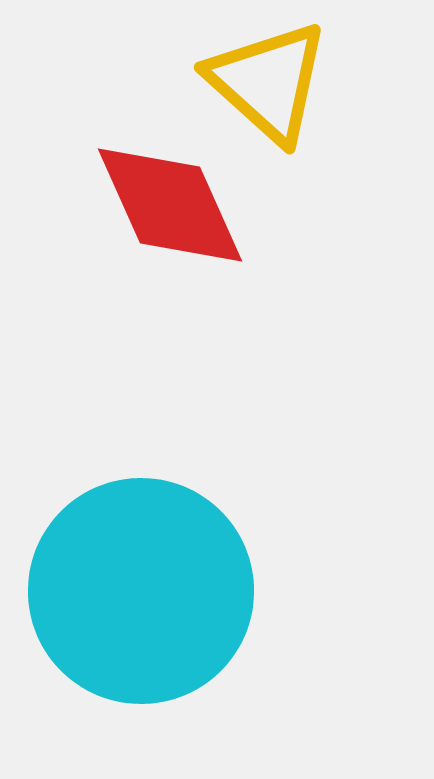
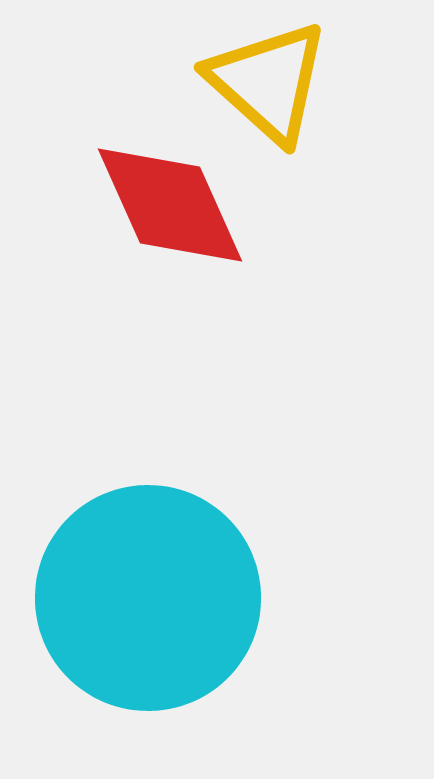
cyan circle: moved 7 px right, 7 px down
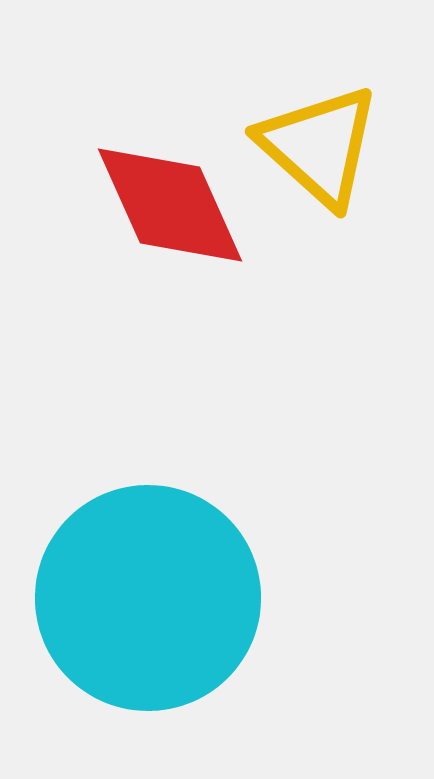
yellow triangle: moved 51 px right, 64 px down
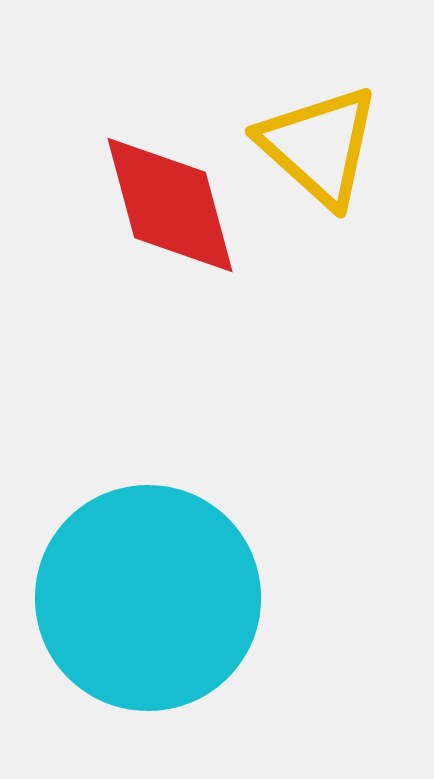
red diamond: rotated 9 degrees clockwise
